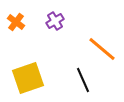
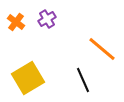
purple cross: moved 8 px left, 2 px up
yellow square: rotated 12 degrees counterclockwise
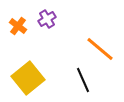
orange cross: moved 2 px right, 4 px down
orange line: moved 2 px left
yellow square: rotated 8 degrees counterclockwise
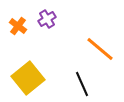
black line: moved 1 px left, 4 px down
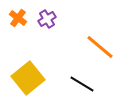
orange cross: moved 8 px up
orange line: moved 2 px up
black line: rotated 35 degrees counterclockwise
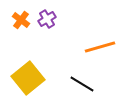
orange cross: moved 3 px right, 2 px down
orange line: rotated 56 degrees counterclockwise
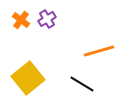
orange line: moved 1 px left, 4 px down
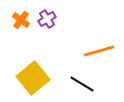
yellow square: moved 5 px right
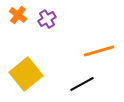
orange cross: moved 3 px left, 5 px up
yellow square: moved 7 px left, 4 px up
black line: rotated 60 degrees counterclockwise
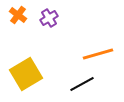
purple cross: moved 2 px right, 1 px up
orange line: moved 1 px left, 3 px down
yellow square: rotated 8 degrees clockwise
